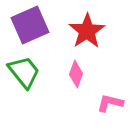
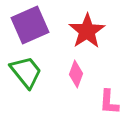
green trapezoid: moved 2 px right
pink L-shape: moved 1 px left, 1 px up; rotated 100 degrees counterclockwise
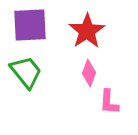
purple square: rotated 21 degrees clockwise
pink diamond: moved 13 px right, 1 px up
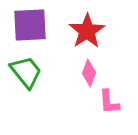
pink L-shape: rotated 8 degrees counterclockwise
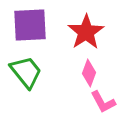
red star: moved 1 px left, 1 px down
pink L-shape: moved 6 px left; rotated 24 degrees counterclockwise
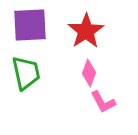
red star: moved 1 px up
green trapezoid: moved 1 px down; rotated 27 degrees clockwise
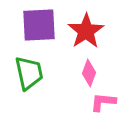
purple square: moved 9 px right
green trapezoid: moved 3 px right
pink L-shape: rotated 124 degrees clockwise
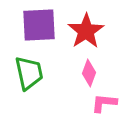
pink L-shape: moved 1 px right, 1 px down
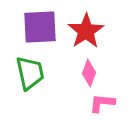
purple square: moved 1 px right, 2 px down
green trapezoid: moved 1 px right
pink L-shape: moved 2 px left
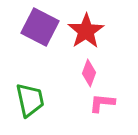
purple square: rotated 30 degrees clockwise
green trapezoid: moved 27 px down
